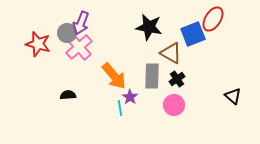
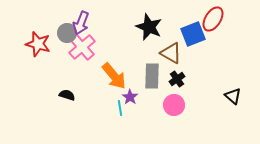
black star: rotated 12 degrees clockwise
pink cross: moved 3 px right
black semicircle: moved 1 px left; rotated 21 degrees clockwise
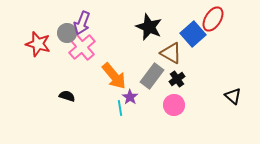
purple arrow: moved 1 px right
blue square: rotated 20 degrees counterclockwise
gray rectangle: rotated 35 degrees clockwise
black semicircle: moved 1 px down
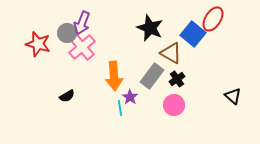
black star: moved 1 px right, 1 px down
blue square: rotated 10 degrees counterclockwise
orange arrow: rotated 36 degrees clockwise
black semicircle: rotated 133 degrees clockwise
